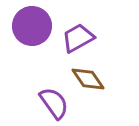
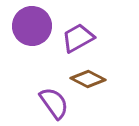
brown diamond: rotated 28 degrees counterclockwise
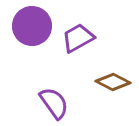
brown diamond: moved 25 px right, 3 px down
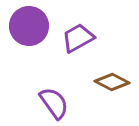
purple circle: moved 3 px left
brown diamond: moved 1 px left
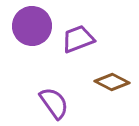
purple circle: moved 3 px right
purple trapezoid: moved 1 px down; rotated 8 degrees clockwise
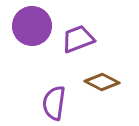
brown diamond: moved 10 px left
purple semicircle: rotated 136 degrees counterclockwise
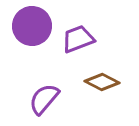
purple semicircle: moved 10 px left, 4 px up; rotated 32 degrees clockwise
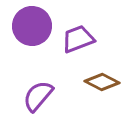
purple semicircle: moved 6 px left, 3 px up
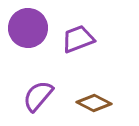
purple circle: moved 4 px left, 2 px down
brown diamond: moved 8 px left, 21 px down
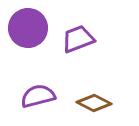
purple semicircle: rotated 36 degrees clockwise
